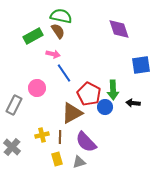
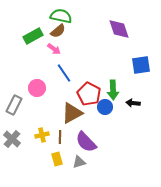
brown semicircle: rotated 84 degrees clockwise
pink arrow: moved 1 px right, 5 px up; rotated 24 degrees clockwise
gray cross: moved 8 px up
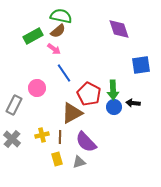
blue circle: moved 9 px right
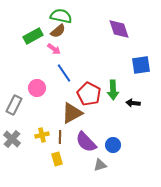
blue circle: moved 1 px left, 38 px down
gray triangle: moved 21 px right, 3 px down
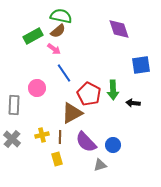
gray rectangle: rotated 24 degrees counterclockwise
